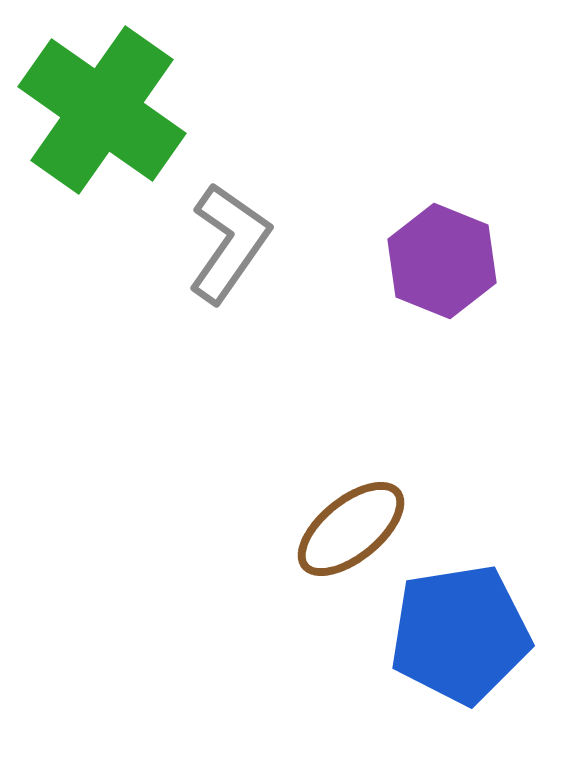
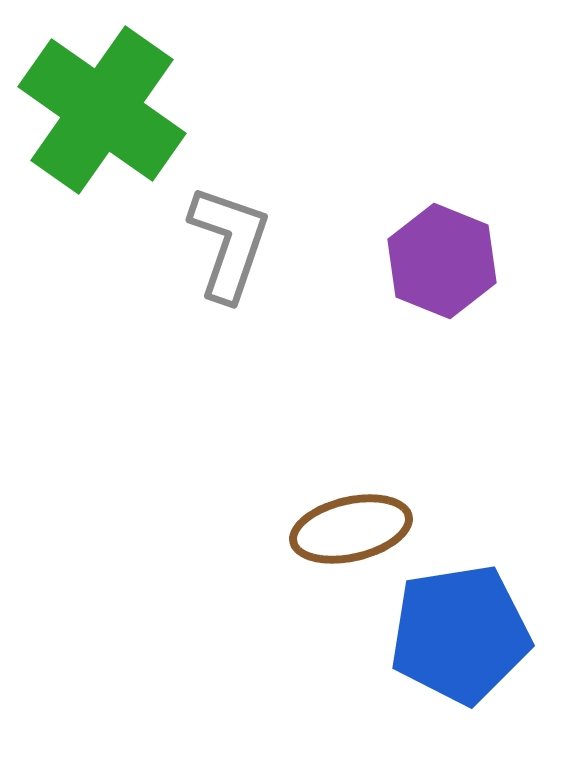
gray L-shape: rotated 16 degrees counterclockwise
brown ellipse: rotated 26 degrees clockwise
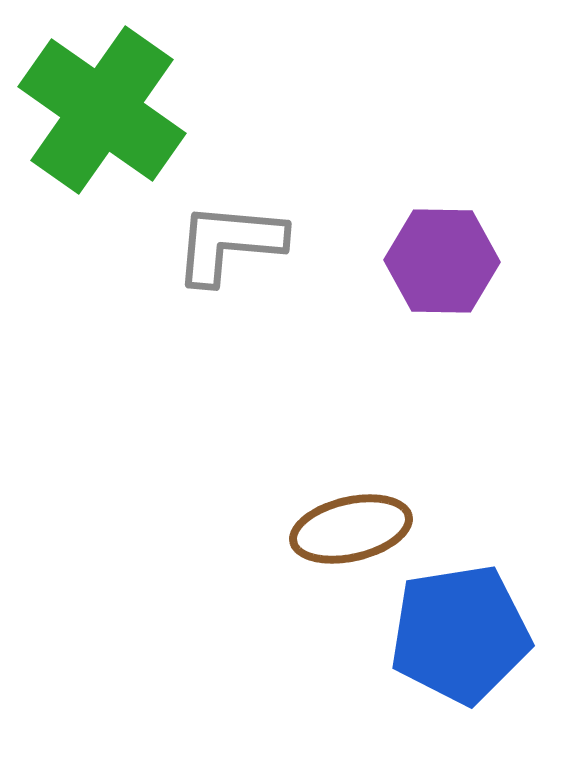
gray L-shape: rotated 104 degrees counterclockwise
purple hexagon: rotated 21 degrees counterclockwise
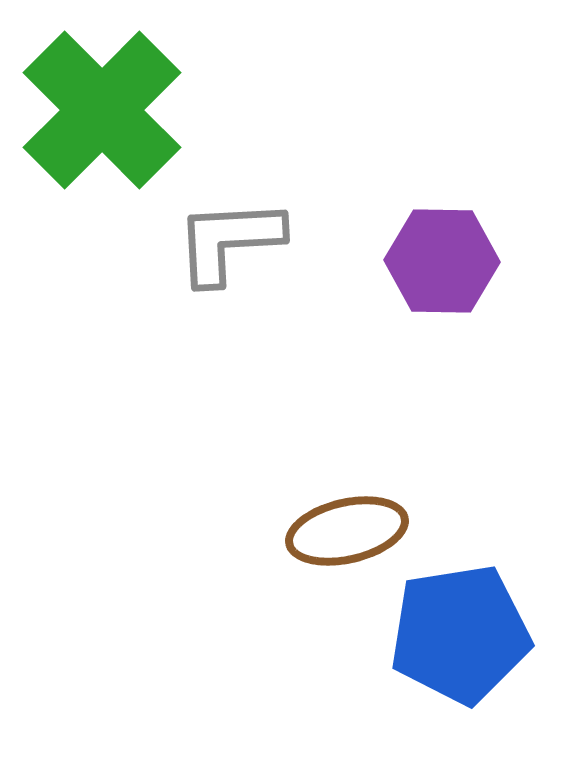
green cross: rotated 10 degrees clockwise
gray L-shape: moved 2 px up; rotated 8 degrees counterclockwise
brown ellipse: moved 4 px left, 2 px down
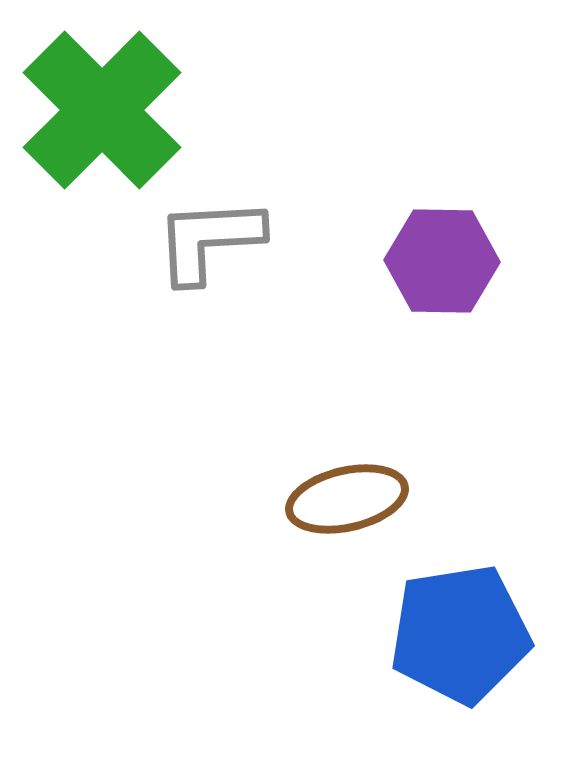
gray L-shape: moved 20 px left, 1 px up
brown ellipse: moved 32 px up
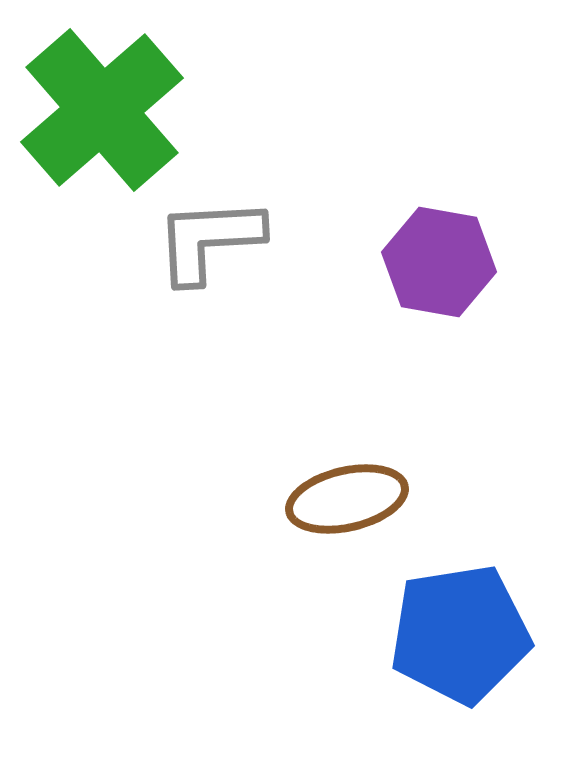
green cross: rotated 4 degrees clockwise
purple hexagon: moved 3 px left, 1 px down; rotated 9 degrees clockwise
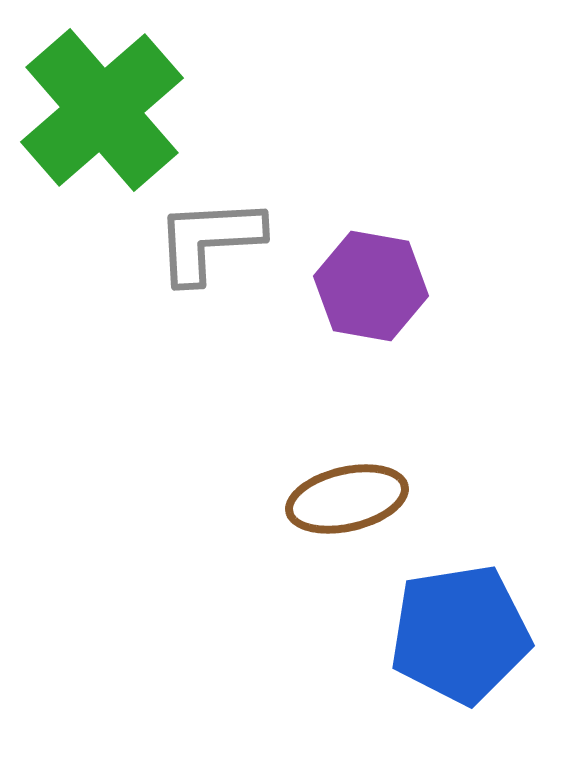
purple hexagon: moved 68 px left, 24 px down
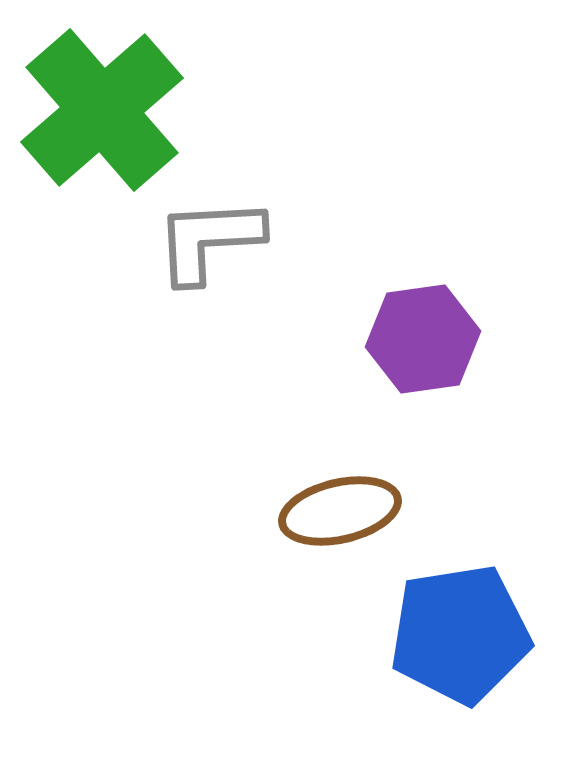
purple hexagon: moved 52 px right, 53 px down; rotated 18 degrees counterclockwise
brown ellipse: moved 7 px left, 12 px down
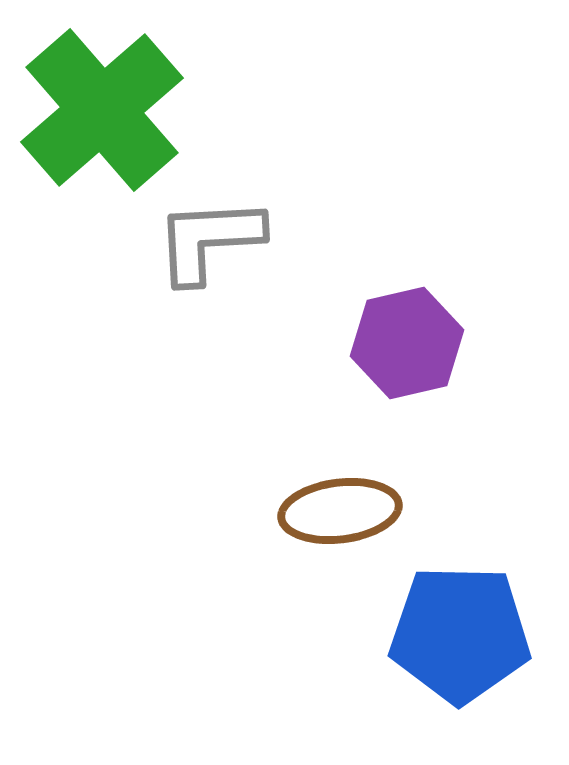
purple hexagon: moved 16 px left, 4 px down; rotated 5 degrees counterclockwise
brown ellipse: rotated 6 degrees clockwise
blue pentagon: rotated 10 degrees clockwise
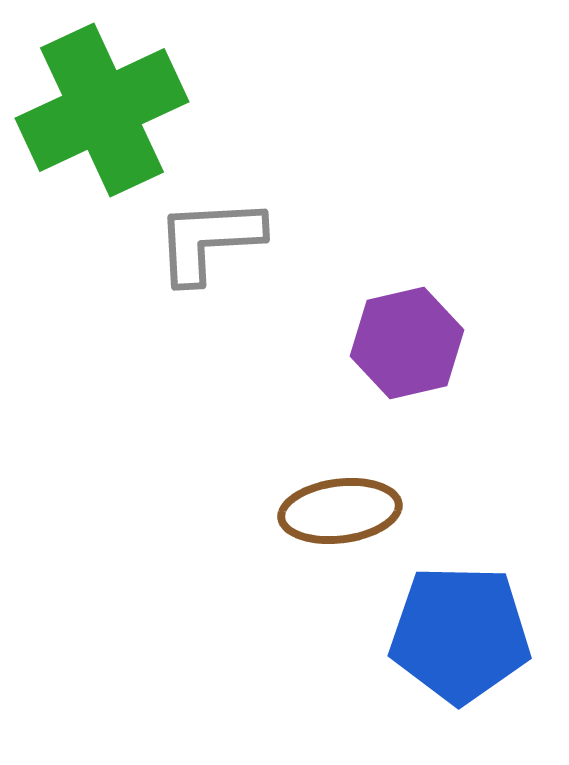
green cross: rotated 16 degrees clockwise
